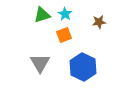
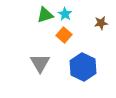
green triangle: moved 3 px right
brown star: moved 2 px right, 1 px down
orange square: rotated 28 degrees counterclockwise
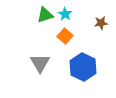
orange square: moved 1 px right, 1 px down
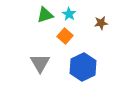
cyan star: moved 4 px right
blue hexagon: rotated 8 degrees clockwise
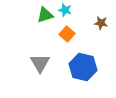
cyan star: moved 4 px left, 4 px up; rotated 16 degrees counterclockwise
brown star: rotated 16 degrees clockwise
orange square: moved 2 px right, 2 px up
blue hexagon: rotated 20 degrees counterclockwise
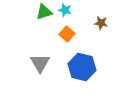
green triangle: moved 1 px left, 3 px up
blue hexagon: moved 1 px left
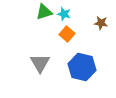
cyan star: moved 1 px left, 4 px down
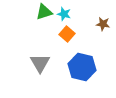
brown star: moved 2 px right, 1 px down
